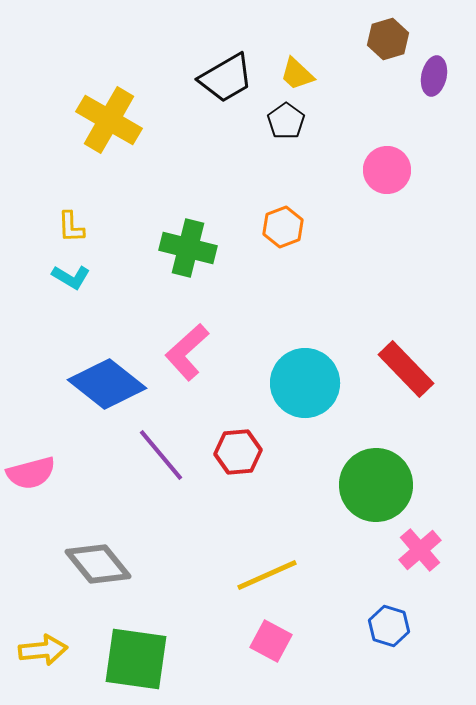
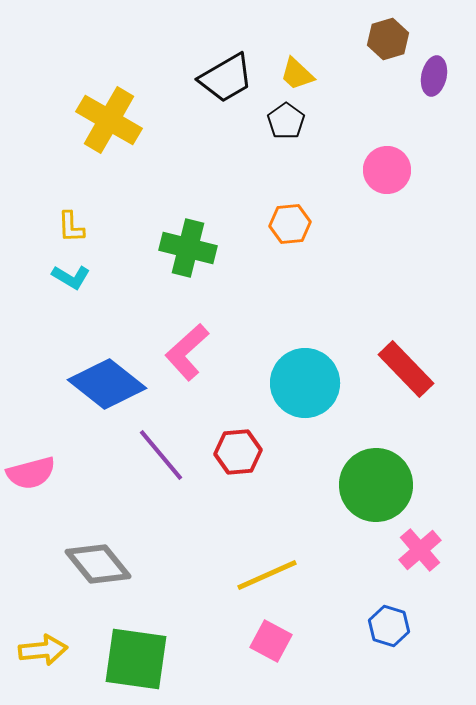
orange hexagon: moved 7 px right, 3 px up; rotated 15 degrees clockwise
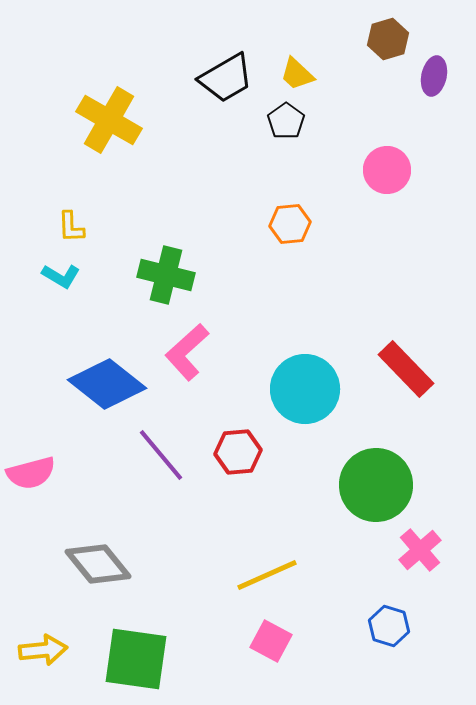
green cross: moved 22 px left, 27 px down
cyan L-shape: moved 10 px left, 1 px up
cyan circle: moved 6 px down
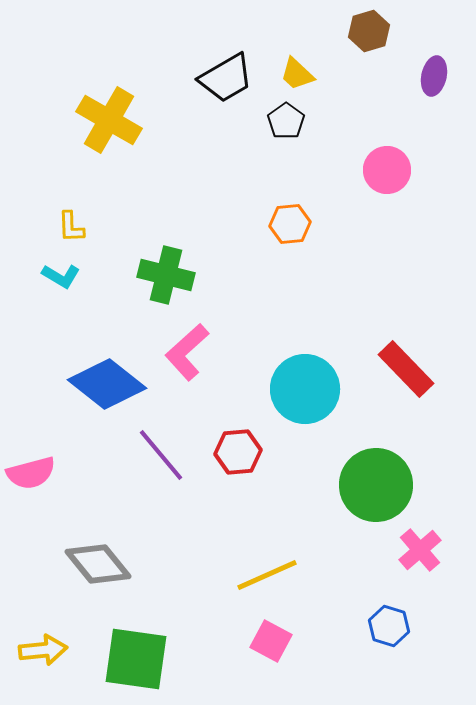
brown hexagon: moved 19 px left, 8 px up
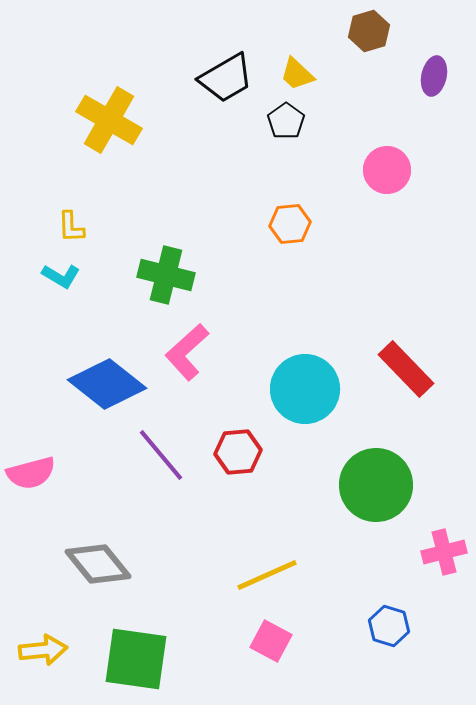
pink cross: moved 24 px right, 2 px down; rotated 27 degrees clockwise
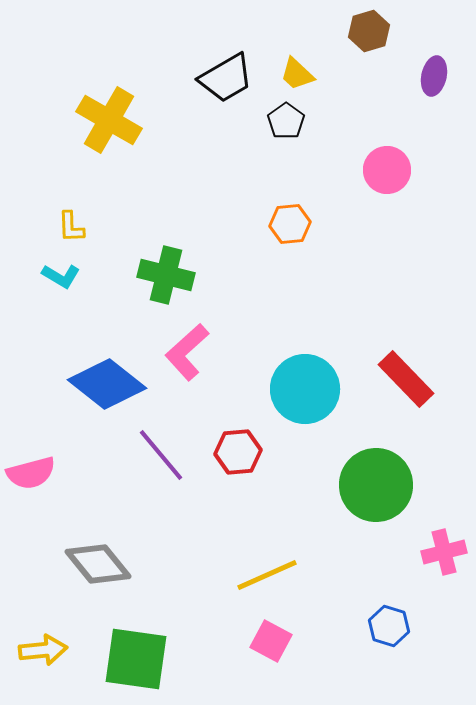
red rectangle: moved 10 px down
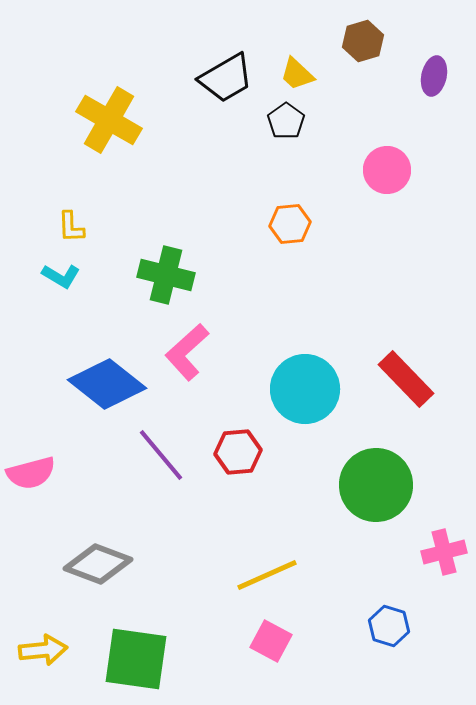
brown hexagon: moved 6 px left, 10 px down
gray diamond: rotated 30 degrees counterclockwise
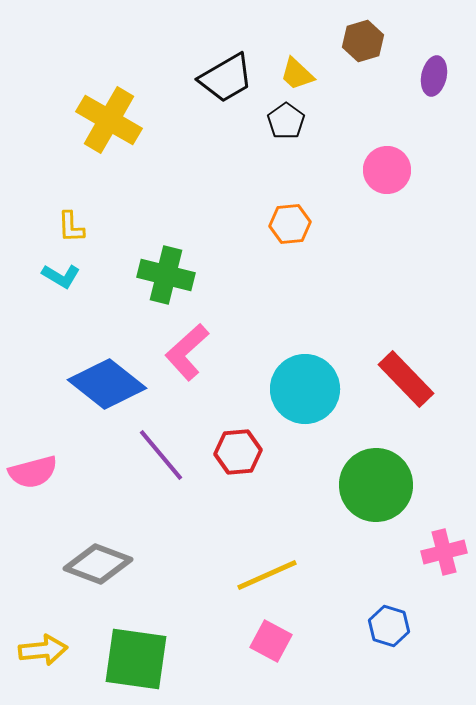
pink semicircle: moved 2 px right, 1 px up
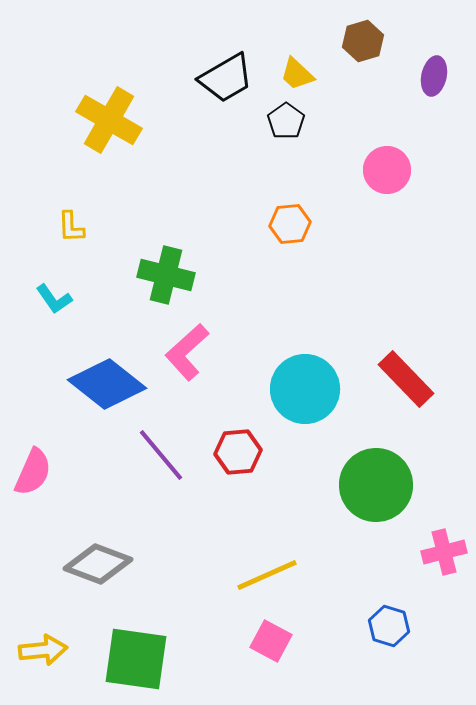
cyan L-shape: moved 7 px left, 23 px down; rotated 24 degrees clockwise
pink semicircle: rotated 51 degrees counterclockwise
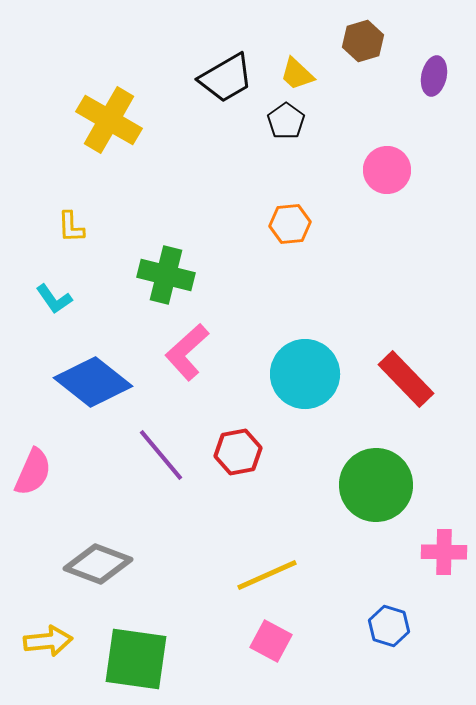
blue diamond: moved 14 px left, 2 px up
cyan circle: moved 15 px up
red hexagon: rotated 6 degrees counterclockwise
pink cross: rotated 15 degrees clockwise
yellow arrow: moved 5 px right, 9 px up
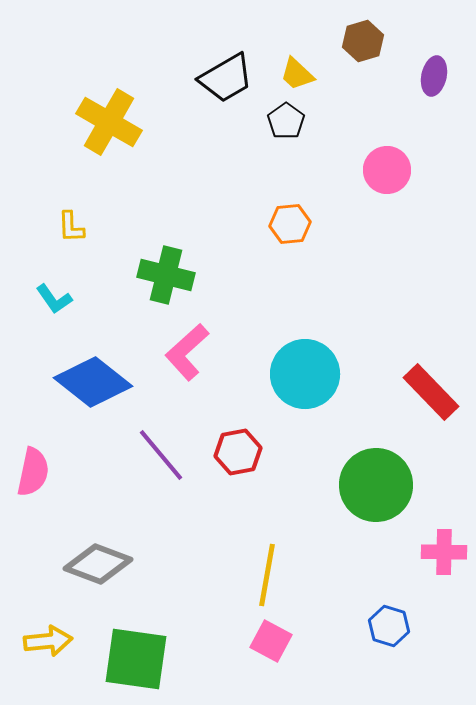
yellow cross: moved 2 px down
red rectangle: moved 25 px right, 13 px down
pink semicircle: rotated 12 degrees counterclockwise
yellow line: rotated 56 degrees counterclockwise
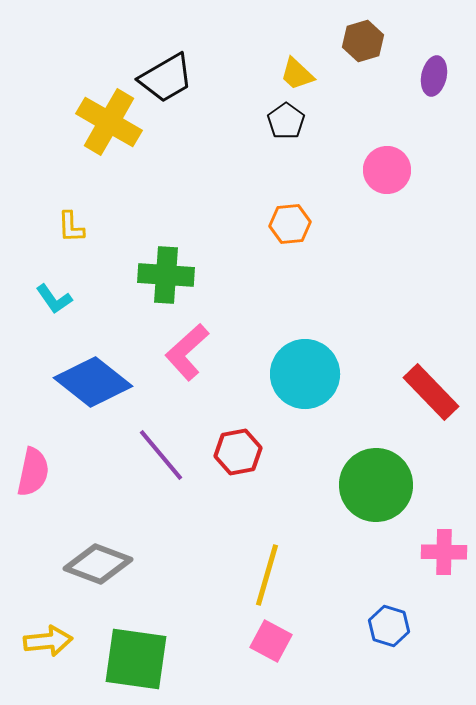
black trapezoid: moved 60 px left
green cross: rotated 10 degrees counterclockwise
yellow line: rotated 6 degrees clockwise
